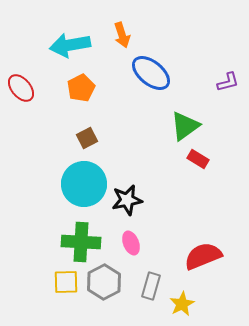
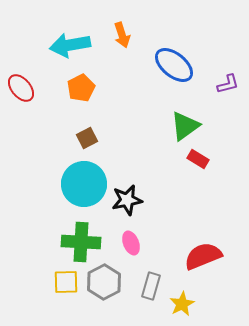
blue ellipse: moved 23 px right, 8 px up
purple L-shape: moved 2 px down
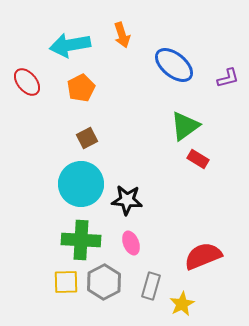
purple L-shape: moved 6 px up
red ellipse: moved 6 px right, 6 px up
cyan circle: moved 3 px left
black star: rotated 16 degrees clockwise
green cross: moved 2 px up
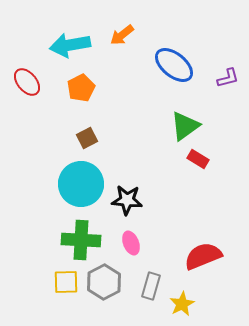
orange arrow: rotated 70 degrees clockwise
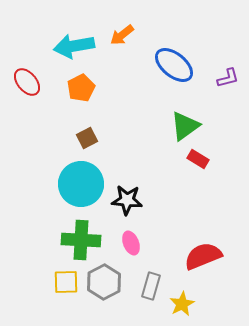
cyan arrow: moved 4 px right, 1 px down
